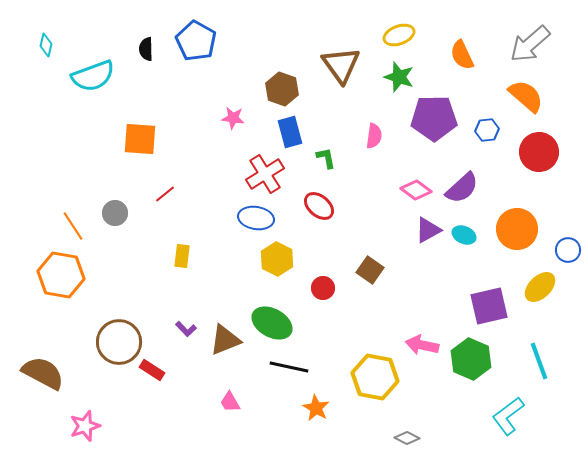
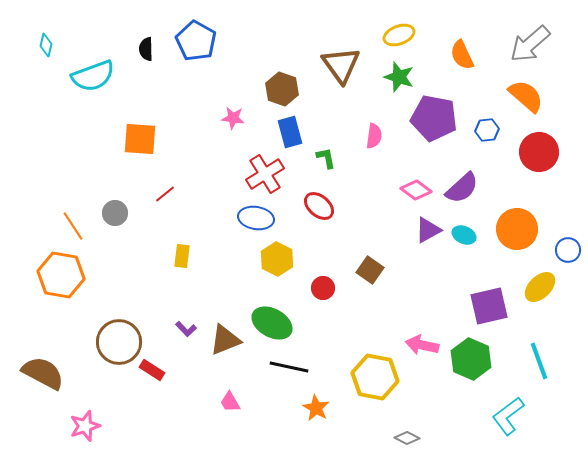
purple pentagon at (434, 118): rotated 12 degrees clockwise
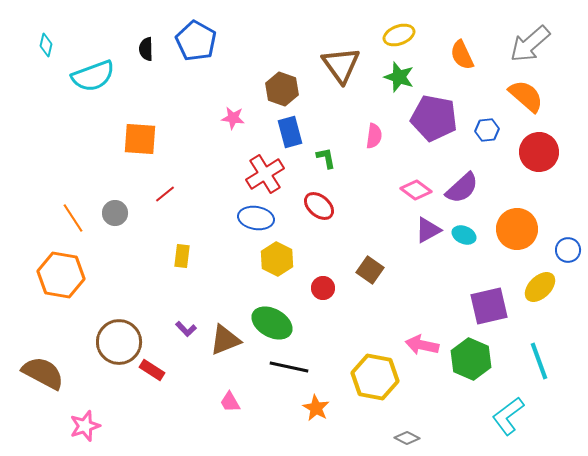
orange line at (73, 226): moved 8 px up
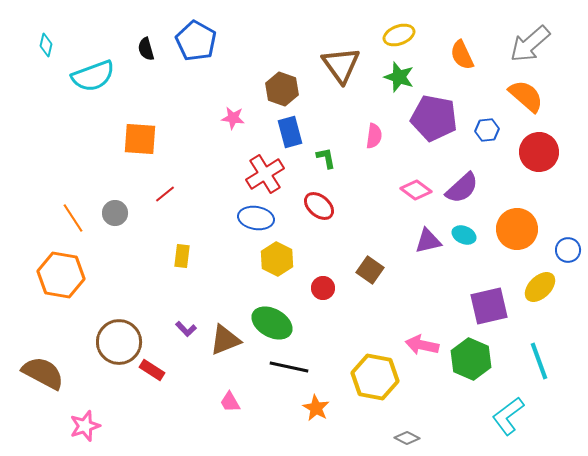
black semicircle at (146, 49): rotated 15 degrees counterclockwise
purple triangle at (428, 230): moved 11 px down; rotated 16 degrees clockwise
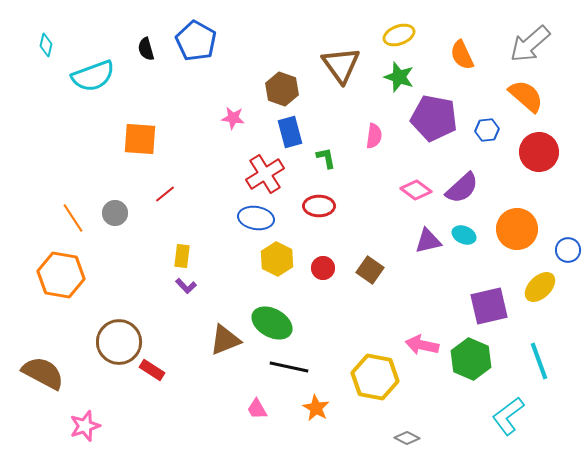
red ellipse at (319, 206): rotated 40 degrees counterclockwise
red circle at (323, 288): moved 20 px up
purple L-shape at (186, 329): moved 43 px up
pink trapezoid at (230, 402): moved 27 px right, 7 px down
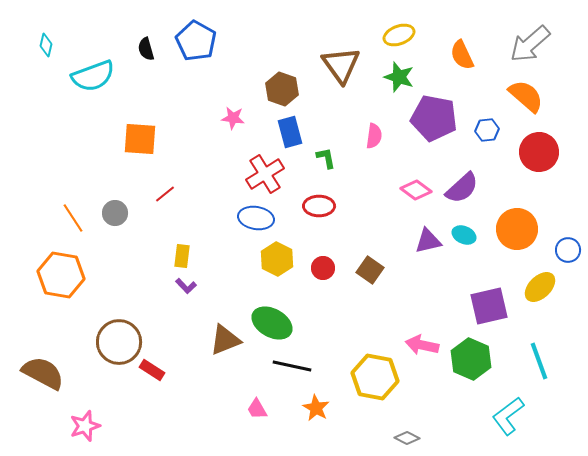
black line at (289, 367): moved 3 px right, 1 px up
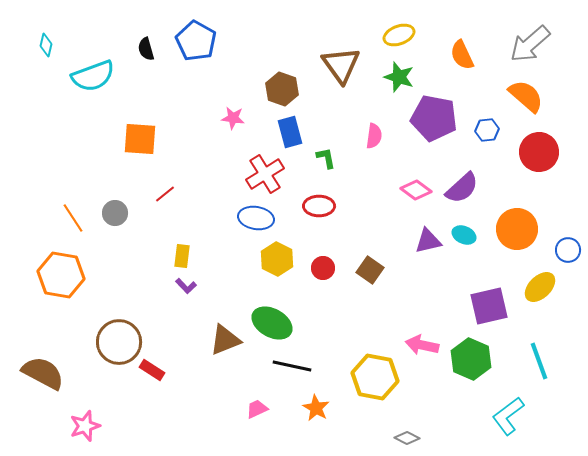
pink trapezoid at (257, 409): rotated 95 degrees clockwise
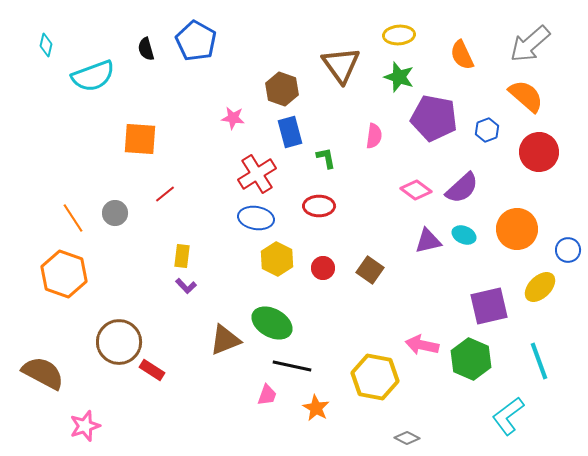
yellow ellipse at (399, 35): rotated 16 degrees clockwise
blue hexagon at (487, 130): rotated 15 degrees counterclockwise
red cross at (265, 174): moved 8 px left
orange hexagon at (61, 275): moved 3 px right, 1 px up; rotated 9 degrees clockwise
pink trapezoid at (257, 409): moved 10 px right, 14 px up; rotated 135 degrees clockwise
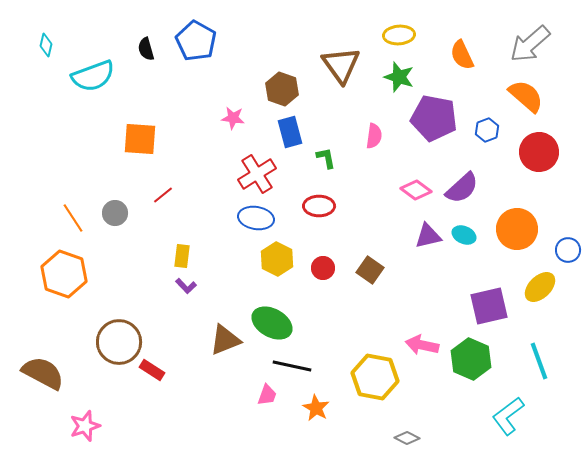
red line at (165, 194): moved 2 px left, 1 px down
purple triangle at (428, 241): moved 5 px up
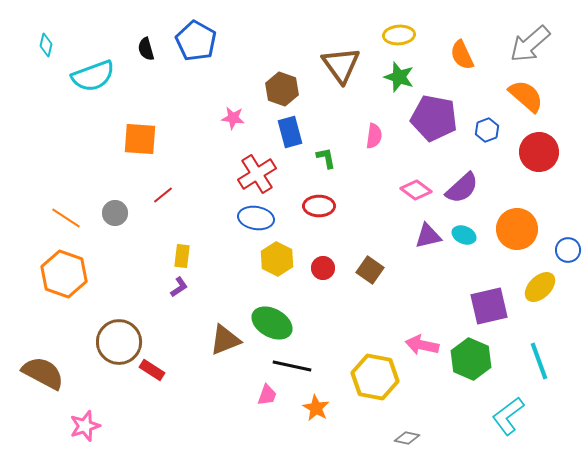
orange line at (73, 218): moved 7 px left; rotated 24 degrees counterclockwise
purple L-shape at (186, 286): moved 7 px left, 1 px down; rotated 80 degrees counterclockwise
gray diamond at (407, 438): rotated 15 degrees counterclockwise
